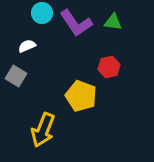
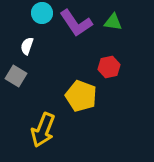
white semicircle: rotated 48 degrees counterclockwise
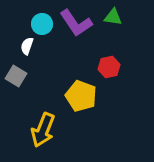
cyan circle: moved 11 px down
green triangle: moved 5 px up
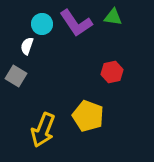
red hexagon: moved 3 px right, 5 px down
yellow pentagon: moved 7 px right, 20 px down
